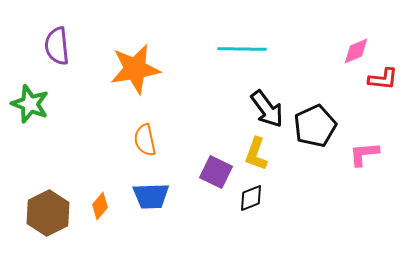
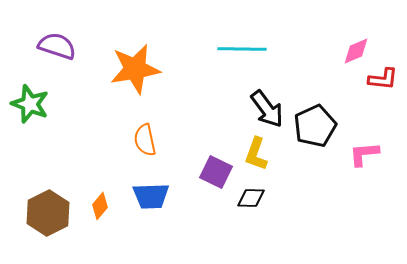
purple semicircle: rotated 114 degrees clockwise
black diamond: rotated 24 degrees clockwise
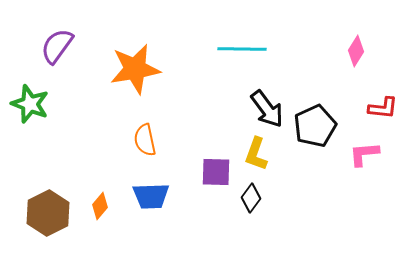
purple semicircle: rotated 72 degrees counterclockwise
pink diamond: rotated 36 degrees counterclockwise
red L-shape: moved 29 px down
purple square: rotated 24 degrees counterclockwise
black diamond: rotated 56 degrees counterclockwise
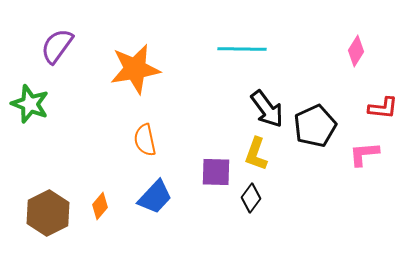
blue trapezoid: moved 4 px right, 1 px down; rotated 45 degrees counterclockwise
